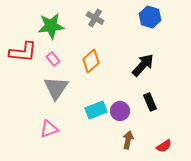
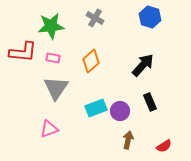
pink rectangle: moved 1 px up; rotated 40 degrees counterclockwise
cyan rectangle: moved 2 px up
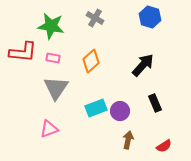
green star: rotated 16 degrees clockwise
black rectangle: moved 5 px right, 1 px down
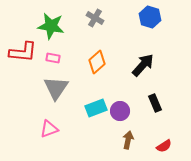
orange diamond: moved 6 px right, 1 px down
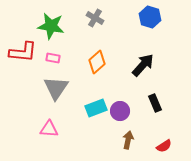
pink triangle: rotated 24 degrees clockwise
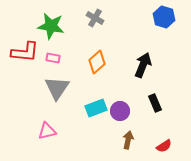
blue hexagon: moved 14 px right
red L-shape: moved 2 px right
black arrow: rotated 20 degrees counterclockwise
gray triangle: moved 1 px right
pink triangle: moved 2 px left, 2 px down; rotated 18 degrees counterclockwise
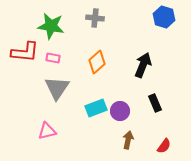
gray cross: rotated 24 degrees counterclockwise
red semicircle: rotated 21 degrees counterclockwise
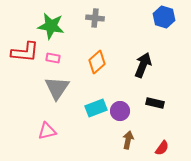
black rectangle: rotated 54 degrees counterclockwise
red semicircle: moved 2 px left, 2 px down
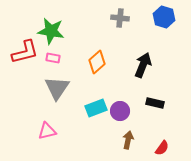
gray cross: moved 25 px right
green star: moved 5 px down
red L-shape: rotated 20 degrees counterclockwise
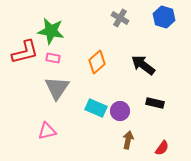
gray cross: rotated 24 degrees clockwise
black arrow: rotated 75 degrees counterclockwise
cyan rectangle: rotated 45 degrees clockwise
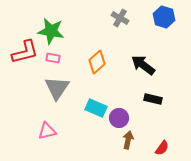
black rectangle: moved 2 px left, 4 px up
purple circle: moved 1 px left, 7 px down
